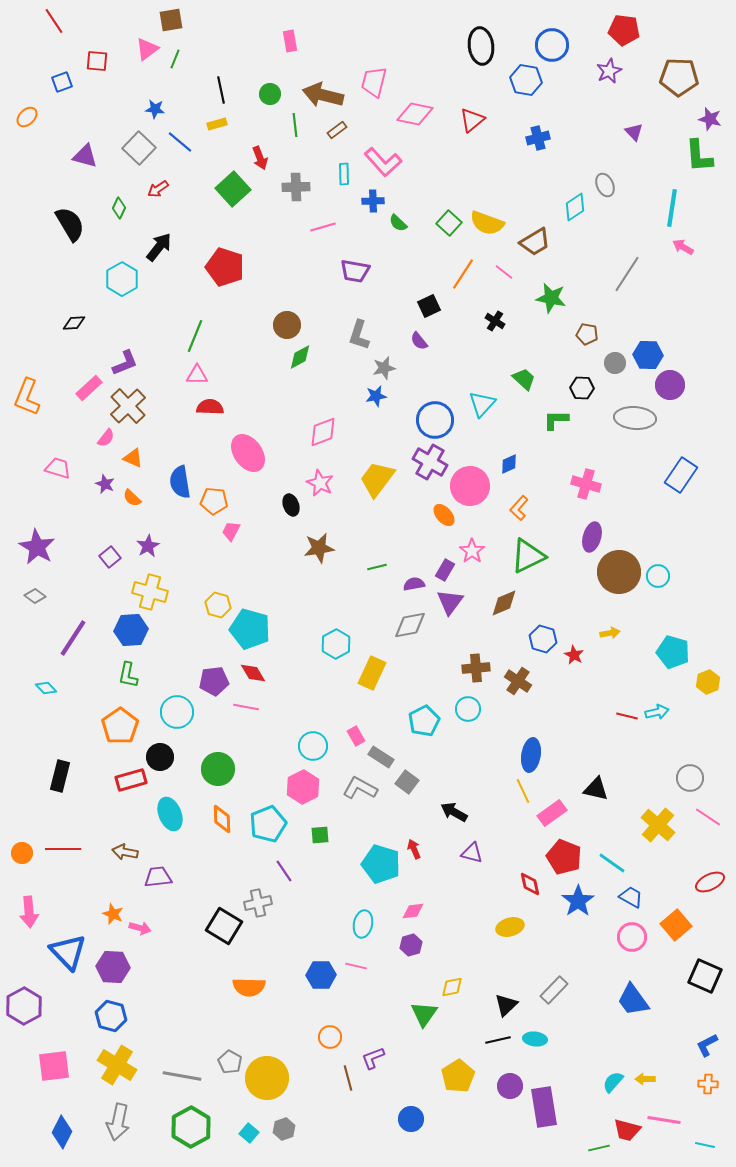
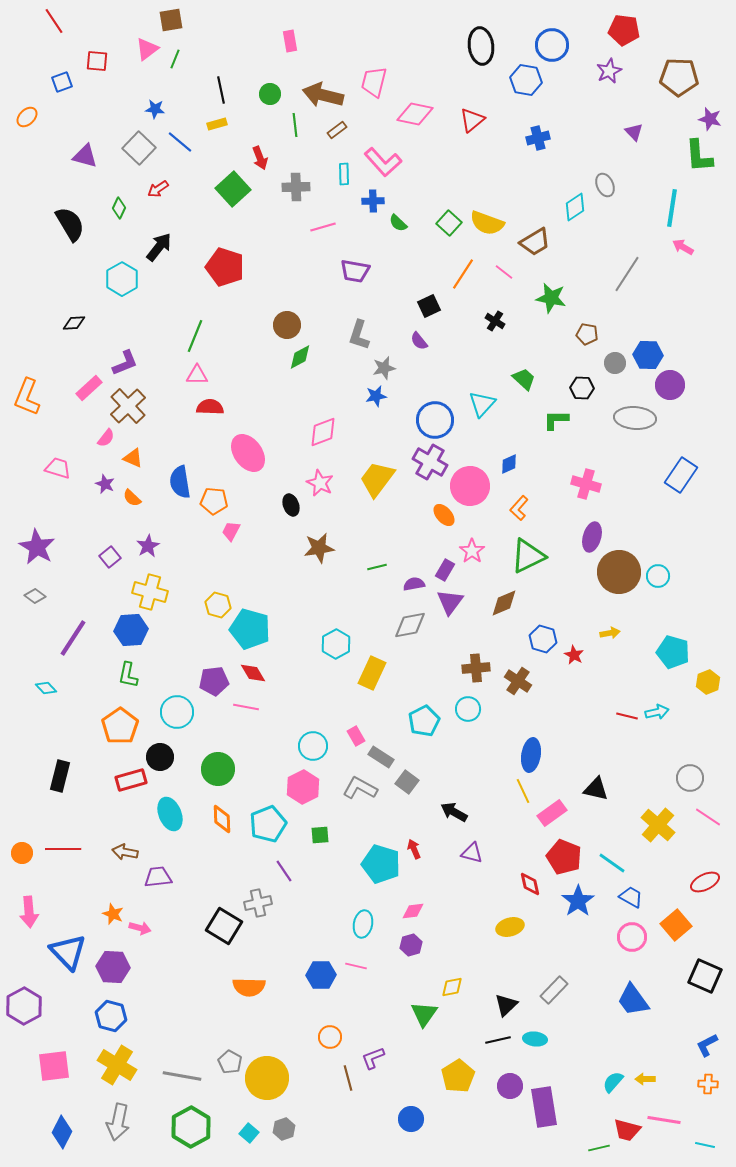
red ellipse at (710, 882): moved 5 px left
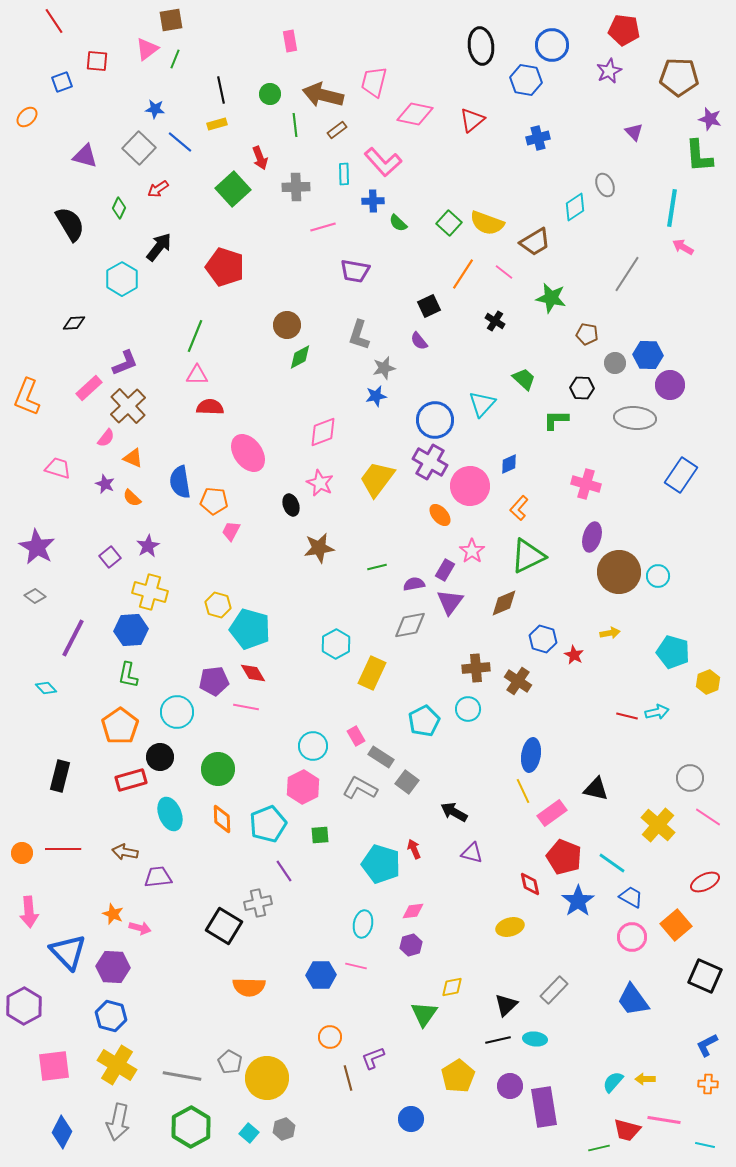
orange ellipse at (444, 515): moved 4 px left
purple line at (73, 638): rotated 6 degrees counterclockwise
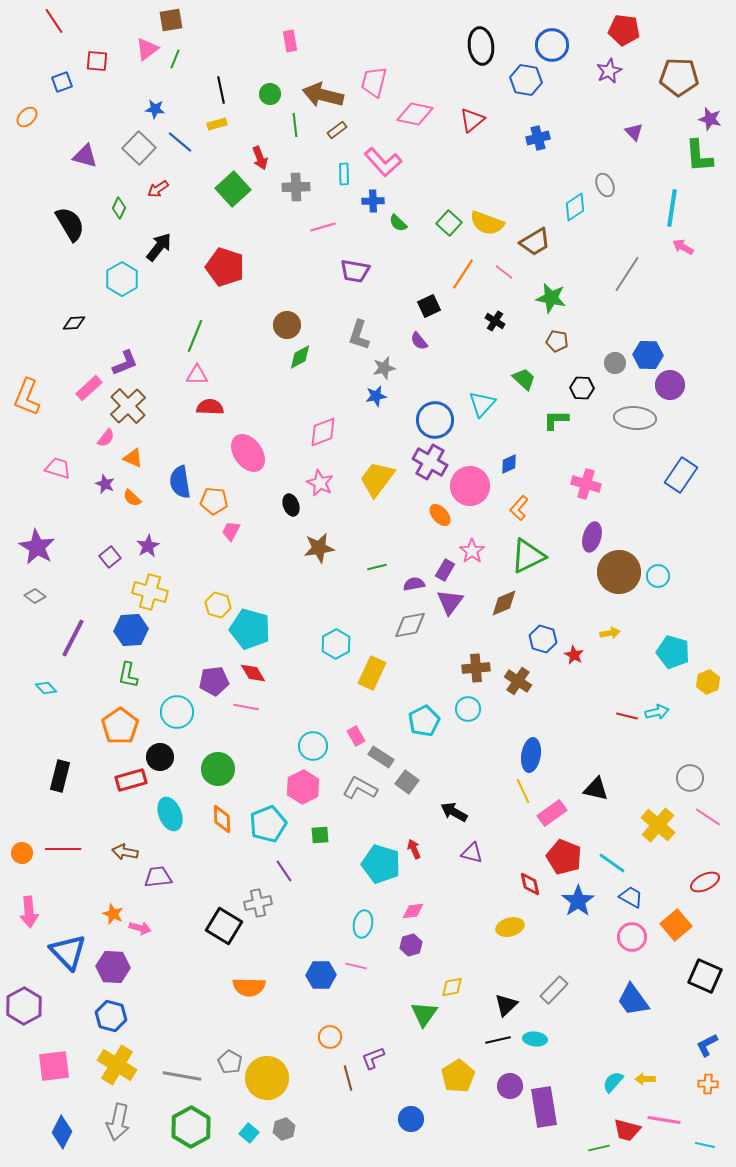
brown pentagon at (587, 334): moved 30 px left, 7 px down
